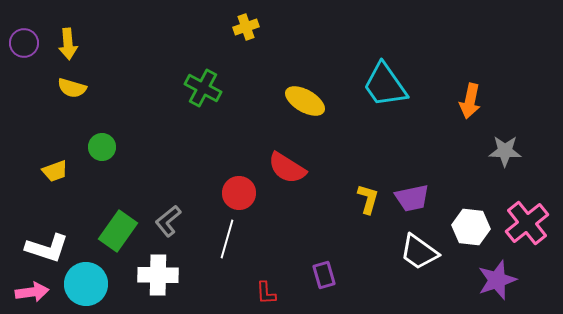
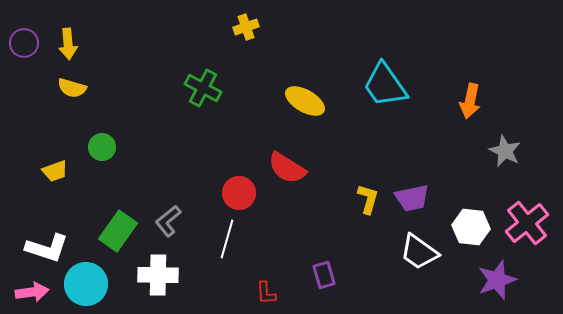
gray star: rotated 24 degrees clockwise
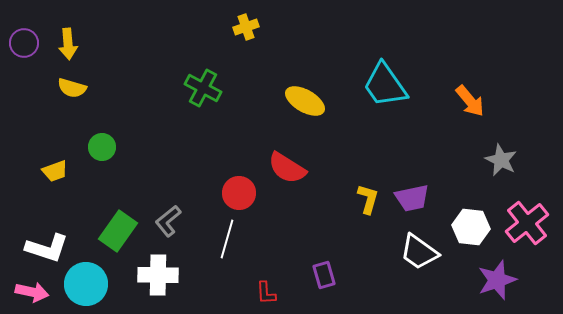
orange arrow: rotated 52 degrees counterclockwise
gray star: moved 4 px left, 9 px down
pink arrow: rotated 20 degrees clockwise
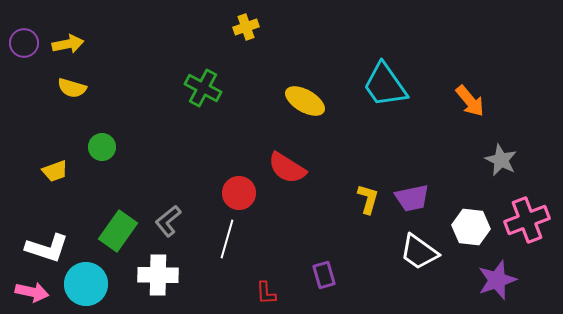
yellow arrow: rotated 96 degrees counterclockwise
pink cross: moved 3 px up; rotated 18 degrees clockwise
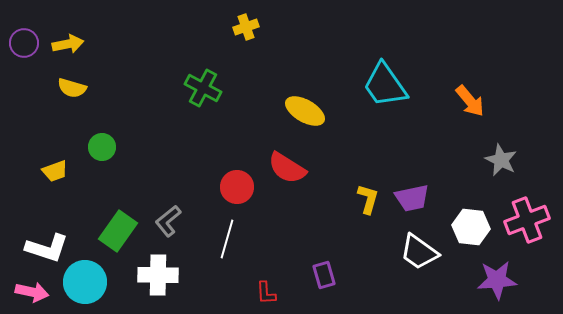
yellow ellipse: moved 10 px down
red circle: moved 2 px left, 6 px up
purple star: rotated 15 degrees clockwise
cyan circle: moved 1 px left, 2 px up
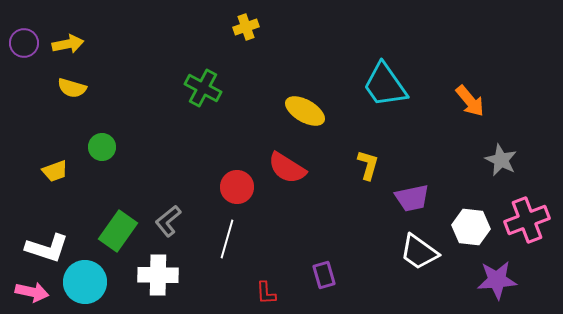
yellow L-shape: moved 34 px up
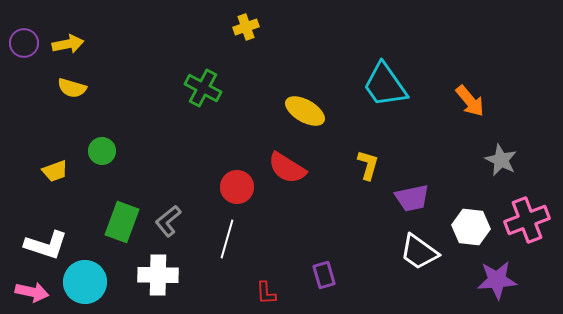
green circle: moved 4 px down
green rectangle: moved 4 px right, 9 px up; rotated 15 degrees counterclockwise
white L-shape: moved 1 px left, 3 px up
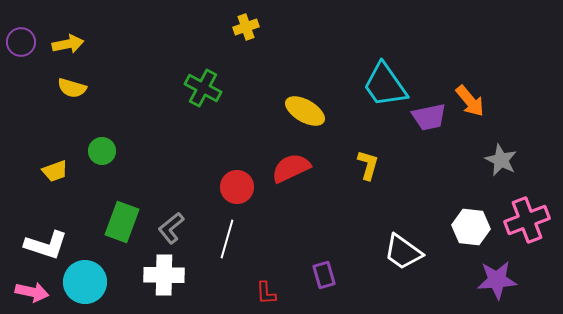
purple circle: moved 3 px left, 1 px up
red semicircle: moved 4 px right; rotated 123 degrees clockwise
purple trapezoid: moved 17 px right, 81 px up
gray L-shape: moved 3 px right, 7 px down
white trapezoid: moved 16 px left
white cross: moved 6 px right
